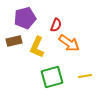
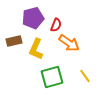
purple pentagon: moved 8 px right
yellow L-shape: moved 1 px left, 2 px down
yellow line: rotated 64 degrees clockwise
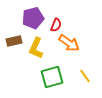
yellow L-shape: moved 1 px up
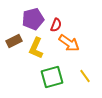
purple pentagon: moved 1 px down
brown rectangle: rotated 14 degrees counterclockwise
